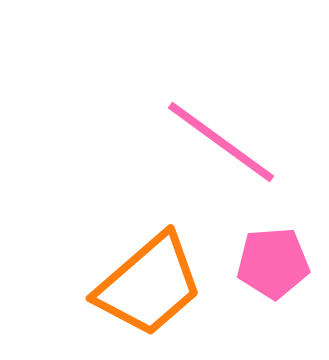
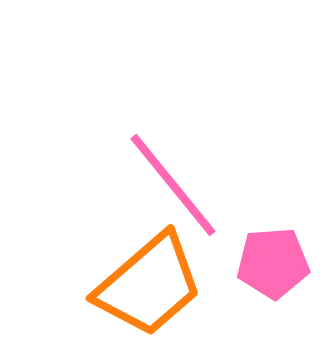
pink line: moved 48 px left, 43 px down; rotated 15 degrees clockwise
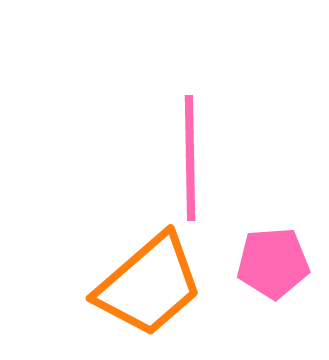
pink line: moved 17 px right, 27 px up; rotated 38 degrees clockwise
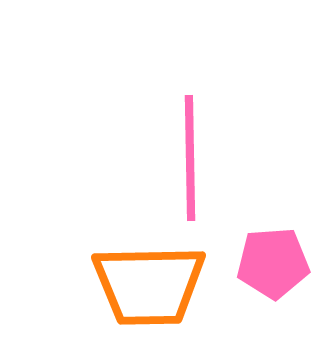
orange trapezoid: rotated 40 degrees clockwise
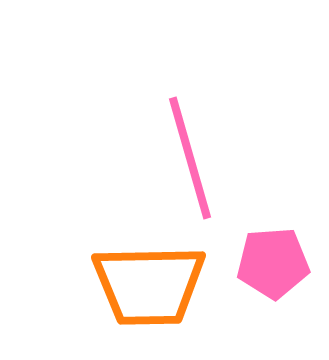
pink line: rotated 15 degrees counterclockwise
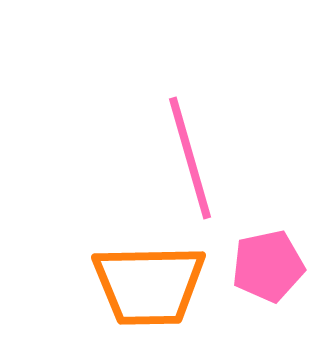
pink pentagon: moved 5 px left, 3 px down; rotated 8 degrees counterclockwise
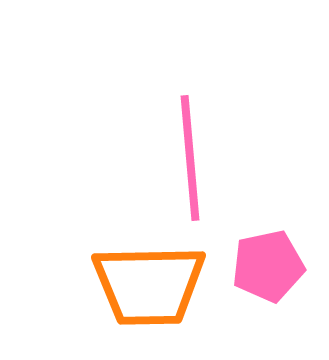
pink line: rotated 11 degrees clockwise
